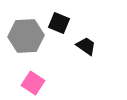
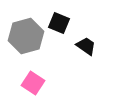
gray hexagon: rotated 12 degrees counterclockwise
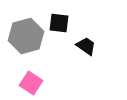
black square: rotated 15 degrees counterclockwise
pink square: moved 2 px left
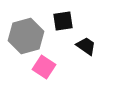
black square: moved 4 px right, 2 px up; rotated 15 degrees counterclockwise
pink square: moved 13 px right, 16 px up
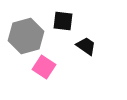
black square: rotated 15 degrees clockwise
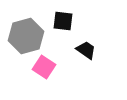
black trapezoid: moved 4 px down
